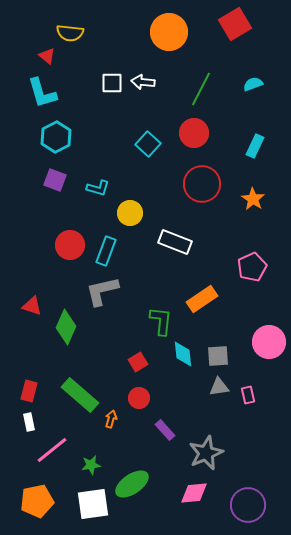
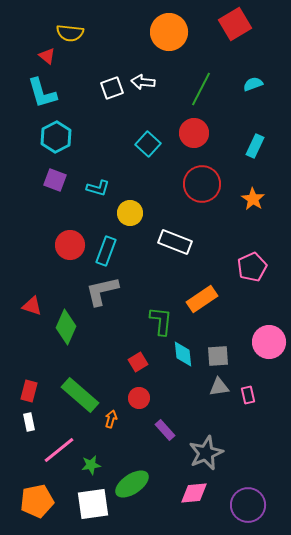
white square at (112, 83): moved 5 px down; rotated 20 degrees counterclockwise
pink line at (52, 450): moved 7 px right
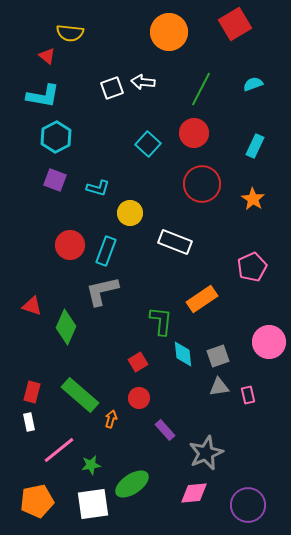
cyan L-shape at (42, 93): moved 1 px right, 3 px down; rotated 64 degrees counterclockwise
gray square at (218, 356): rotated 15 degrees counterclockwise
red rectangle at (29, 391): moved 3 px right, 1 px down
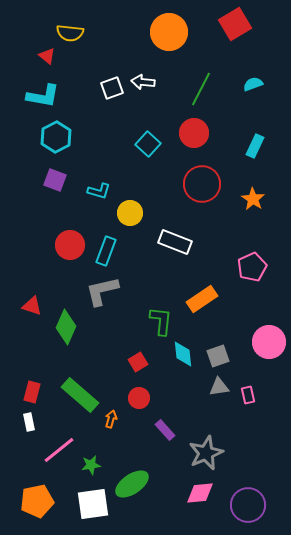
cyan L-shape at (98, 188): moved 1 px right, 3 px down
pink diamond at (194, 493): moved 6 px right
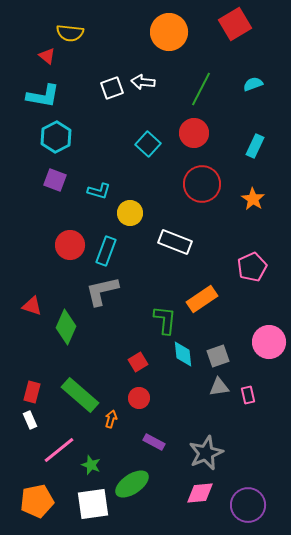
green L-shape at (161, 321): moved 4 px right, 1 px up
white rectangle at (29, 422): moved 1 px right, 2 px up; rotated 12 degrees counterclockwise
purple rectangle at (165, 430): moved 11 px left, 12 px down; rotated 20 degrees counterclockwise
green star at (91, 465): rotated 30 degrees clockwise
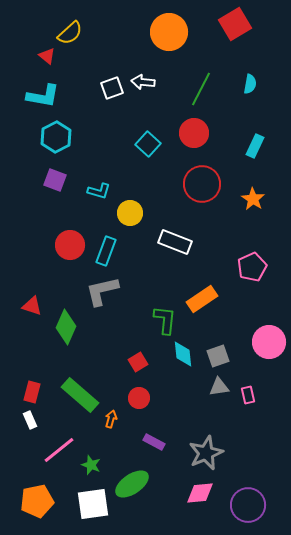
yellow semicircle at (70, 33): rotated 48 degrees counterclockwise
cyan semicircle at (253, 84): moved 3 px left; rotated 120 degrees clockwise
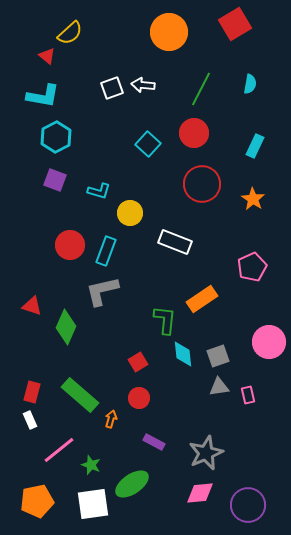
white arrow at (143, 82): moved 3 px down
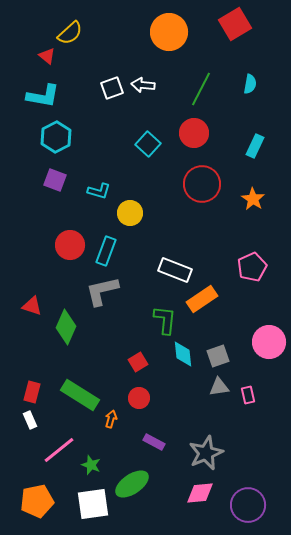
white rectangle at (175, 242): moved 28 px down
green rectangle at (80, 395): rotated 9 degrees counterclockwise
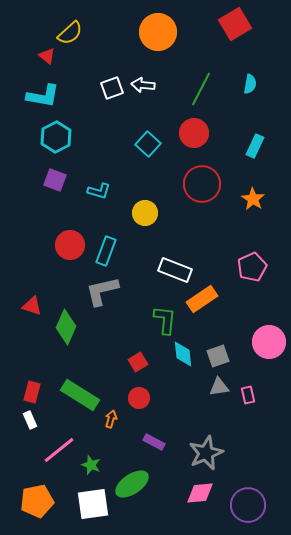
orange circle at (169, 32): moved 11 px left
yellow circle at (130, 213): moved 15 px right
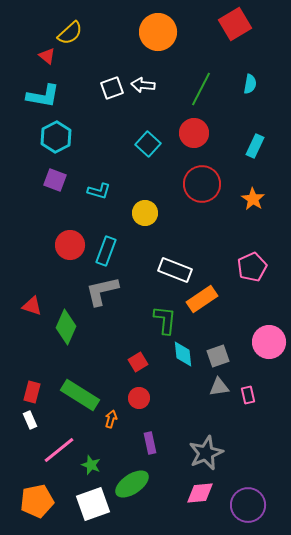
purple rectangle at (154, 442): moved 4 px left, 1 px down; rotated 50 degrees clockwise
white square at (93, 504): rotated 12 degrees counterclockwise
